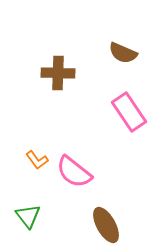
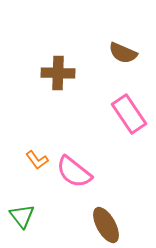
pink rectangle: moved 2 px down
green triangle: moved 6 px left
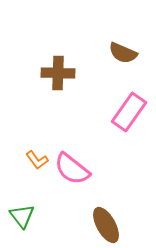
pink rectangle: moved 2 px up; rotated 69 degrees clockwise
pink semicircle: moved 2 px left, 3 px up
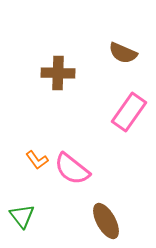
brown ellipse: moved 4 px up
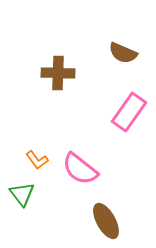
pink semicircle: moved 8 px right
green triangle: moved 22 px up
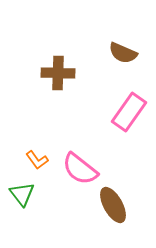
brown ellipse: moved 7 px right, 16 px up
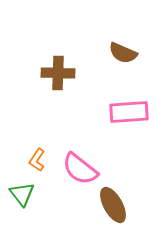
pink rectangle: rotated 51 degrees clockwise
orange L-shape: rotated 70 degrees clockwise
